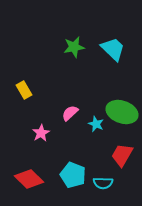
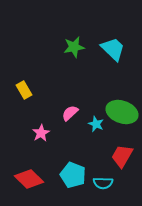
red trapezoid: moved 1 px down
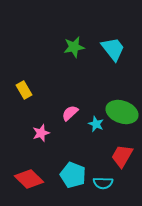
cyan trapezoid: rotated 8 degrees clockwise
pink star: rotated 12 degrees clockwise
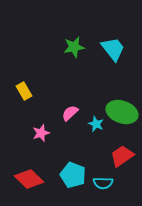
yellow rectangle: moved 1 px down
red trapezoid: rotated 25 degrees clockwise
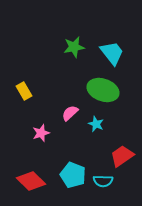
cyan trapezoid: moved 1 px left, 4 px down
green ellipse: moved 19 px left, 22 px up
red diamond: moved 2 px right, 2 px down
cyan semicircle: moved 2 px up
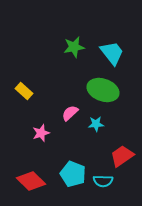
yellow rectangle: rotated 18 degrees counterclockwise
cyan star: rotated 28 degrees counterclockwise
cyan pentagon: moved 1 px up
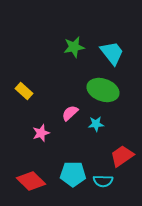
cyan pentagon: rotated 20 degrees counterclockwise
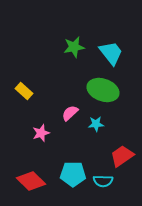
cyan trapezoid: moved 1 px left
